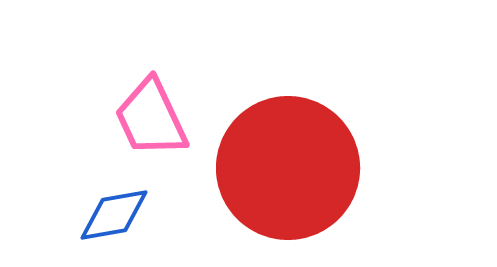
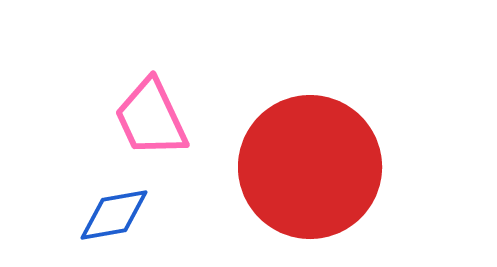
red circle: moved 22 px right, 1 px up
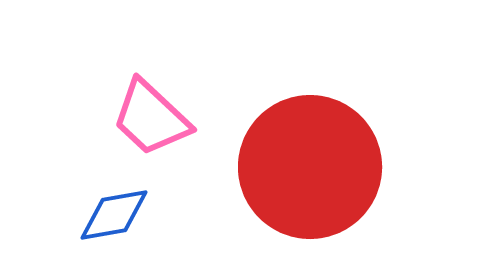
pink trapezoid: rotated 22 degrees counterclockwise
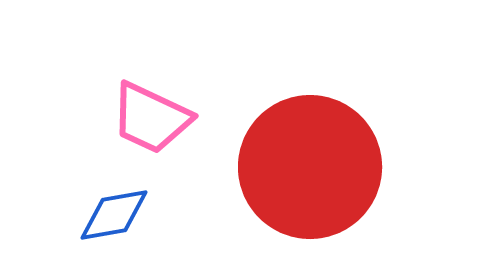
pink trapezoid: rotated 18 degrees counterclockwise
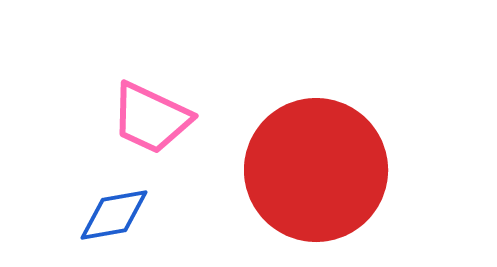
red circle: moved 6 px right, 3 px down
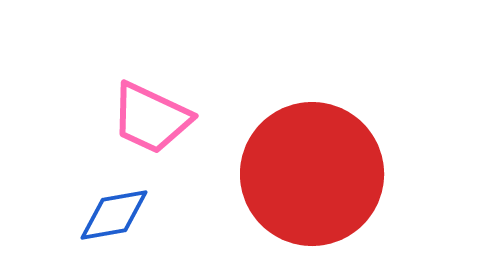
red circle: moved 4 px left, 4 px down
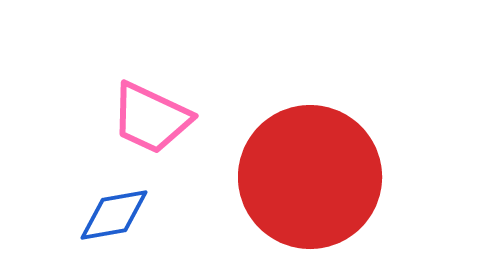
red circle: moved 2 px left, 3 px down
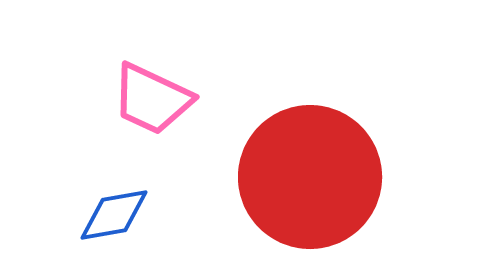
pink trapezoid: moved 1 px right, 19 px up
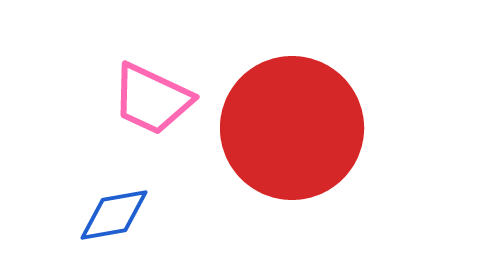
red circle: moved 18 px left, 49 px up
